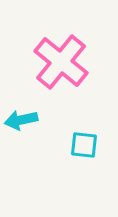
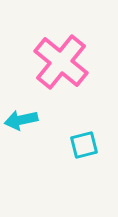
cyan square: rotated 20 degrees counterclockwise
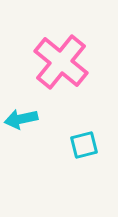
cyan arrow: moved 1 px up
